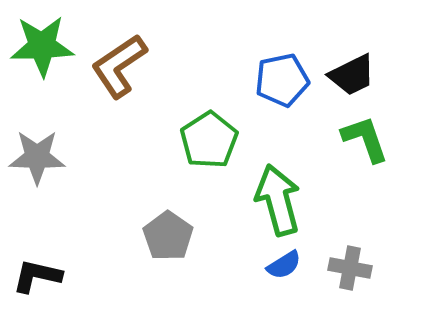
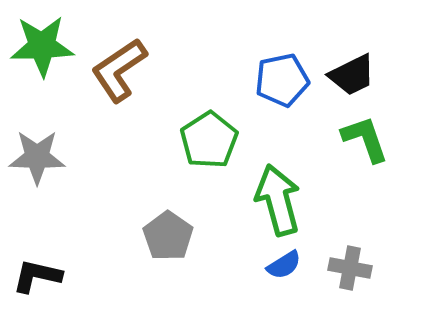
brown L-shape: moved 4 px down
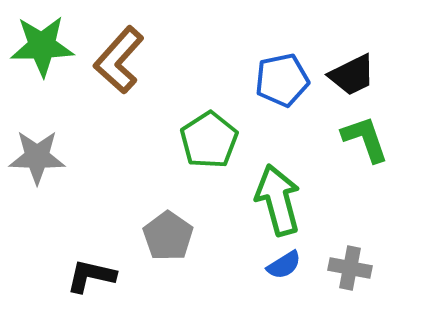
brown L-shape: moved 10 px up; rotated 14 degrees counterclockwise
black L-shape: moved 54 px right
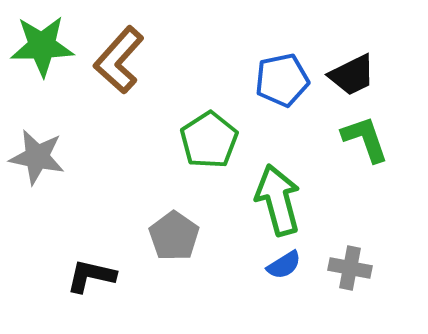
gray star: rotated 10 degrees clockwise
gray pentagon: moved 6 px right
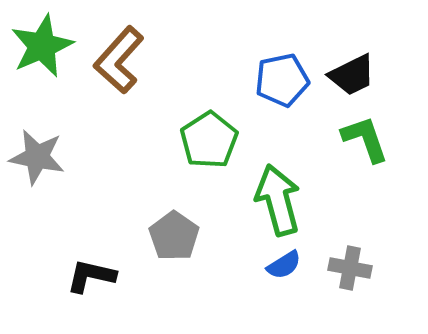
green star: rotated 22 degrees counterclockwise
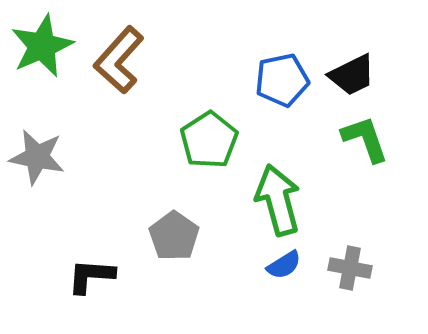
black L-shape: rotated 9 degrees counterclockwise
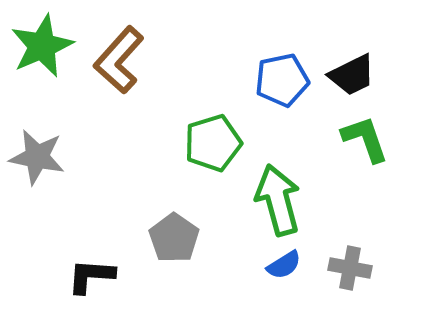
green pentagon: moved 4 px right, 3 px down; rotated 16 degrees clockwise
gray pentagon: moved 2 px down
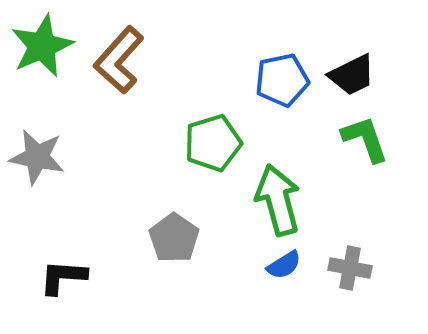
black L-shape: moved 28 px left, 1 px down
